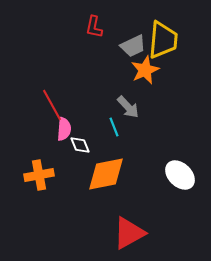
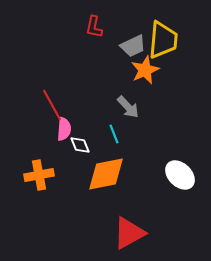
cyan line: moved 7 px down
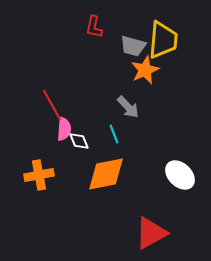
gray trapezoid: rotated 40 degrees clockwise
white diamond: moved 1 px left, 4 px up
red triangle: moved 22 px right
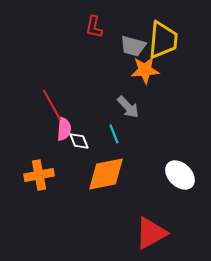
orange star: rotated 20 degrees clockwise
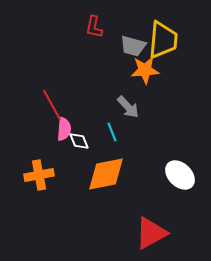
cyan line: moved 2 px left, 2 px up
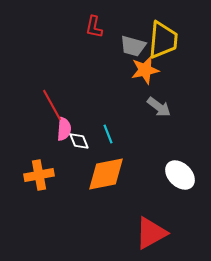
orange star: rotated 8 degrees counterclockwise
gray arrow: moved 31 px right; rotated 10 degrees counterclockwise
cyan line: moved 4 px left, 2 px down
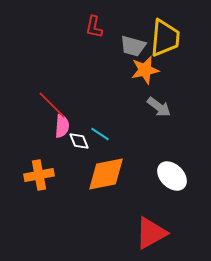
yellow trapezoid: moved 2 px right, 2 px up
red line: rotated 16 degrees counterclockwise
pink semicircle: moved 2 px left, 3 px up
cyan line: moved 8 px left; rotated 36 degrees counterclockwise
white ellipse: moved 8 px left, 1 px down
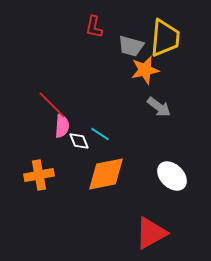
gray trapezoid: moved 2 px left
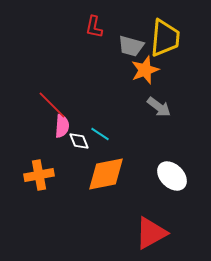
orange star: rotated 8 degrees counterclockwise
